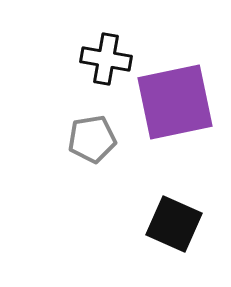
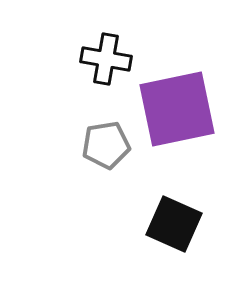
purple square: moved 2 px right, 7 px down
gray pentagon: moved 14 px right, 6 px down
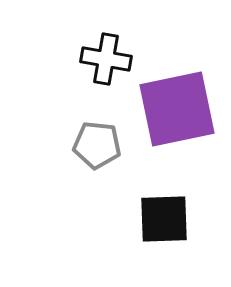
gray pentagon: moved 9 px left; rotated 15 degrees clockwise
black square: moved 10 px left, 5 px up; rotated 26 degrees counterclockwise
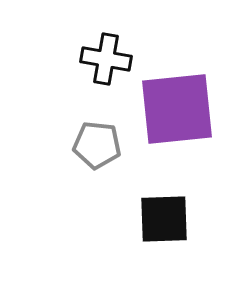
purple square: rotated 6 degrees clockwise
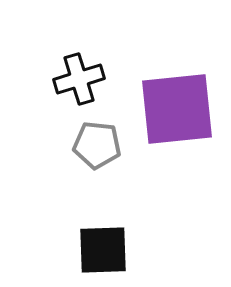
black cross: moved 27 px left, 20 px down; rotated 27 degrees counterclockwise
black square: moved 61 px left, 31 px down
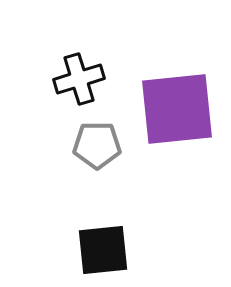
gray pentagon: rotated 6 degrees counterclockwise
black square: rotated 4 degrees counterclockwise
